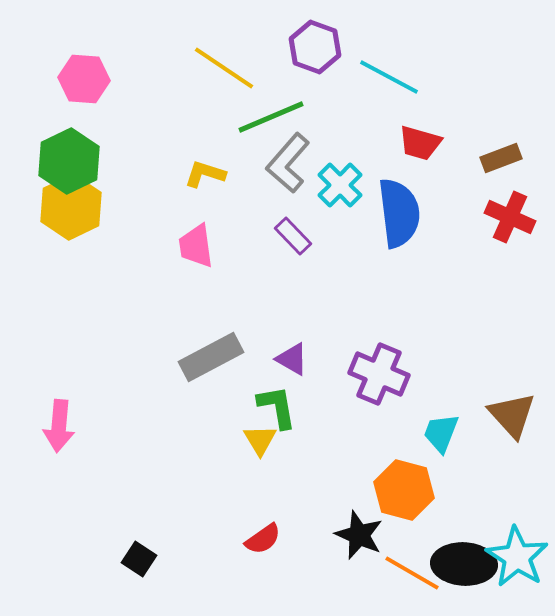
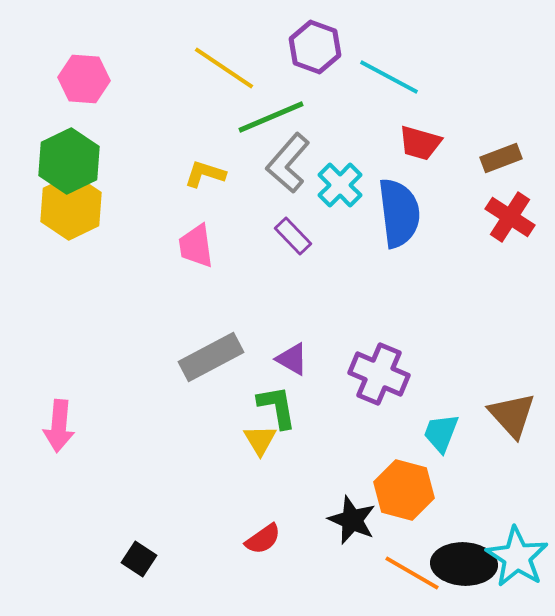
red cross: rotated 9 degrees clockwise
black star: moved 7 px left, 15 px up
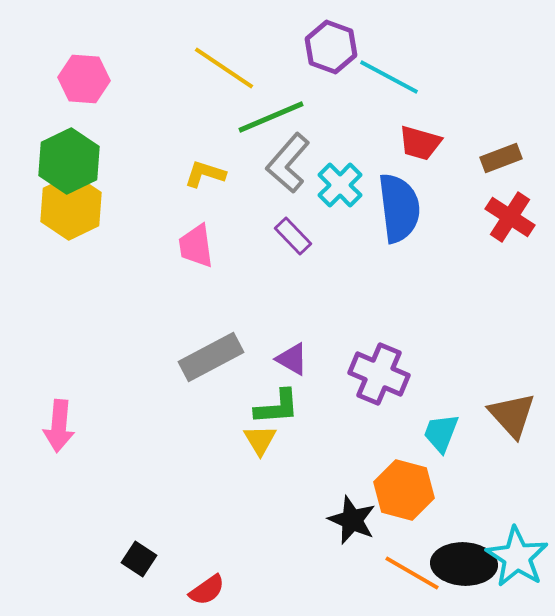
purple hexagon: moved 16 px right
blue semicircle: moved 5 px up
green L-shape: rotated 96 degrees clockwise
red semicircle: moved 56 px left, 51 px down
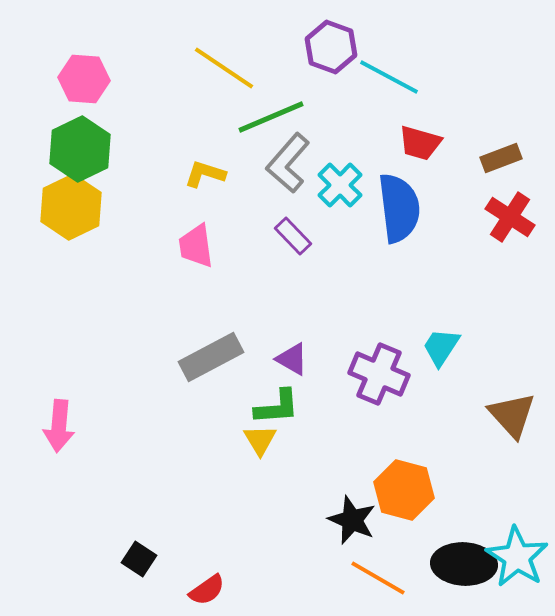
green hexagon: moved 11 px right, 12 px up
cyan trapezoid: moved 86 px up; rotated 12 degrees clockwise
orange line: moved 34 px left, 5 px down
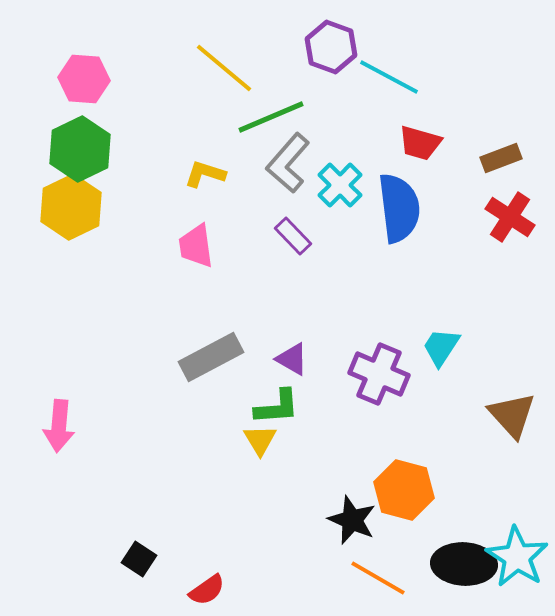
yellow line: rotated 6 degrees clockwise
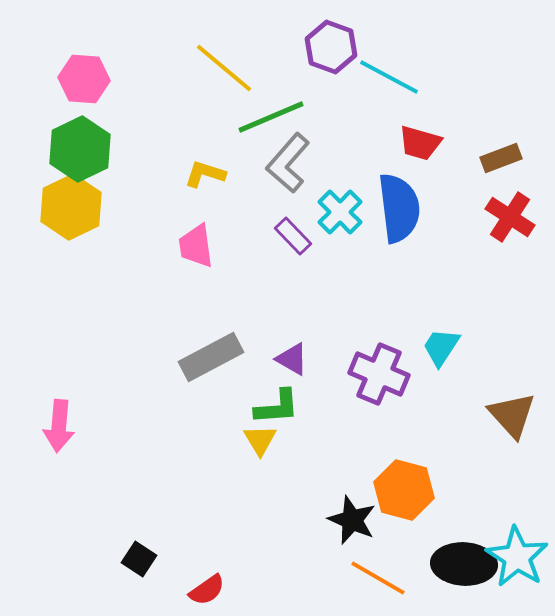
cyan cross: moved 27 px down
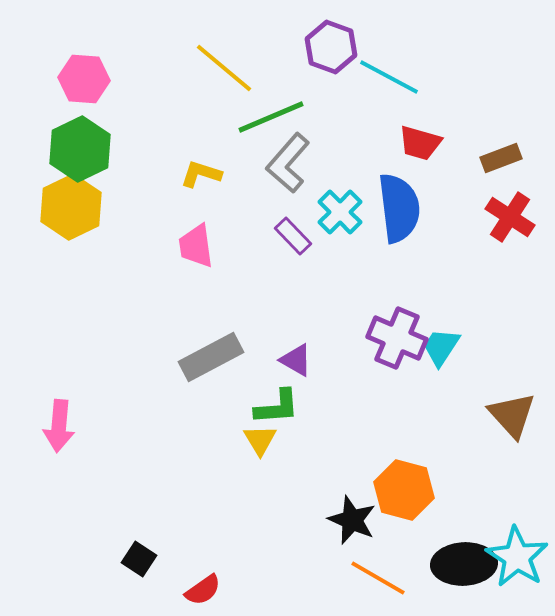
yellow L-shape: moved 4 px left
purple triangle: moved 4 px right, 1 px down
purple cross: moved 18 px right, 36 px up
black ellipse: rotated 6 degrees counterclockwise
red semicircle: moved 4 px left
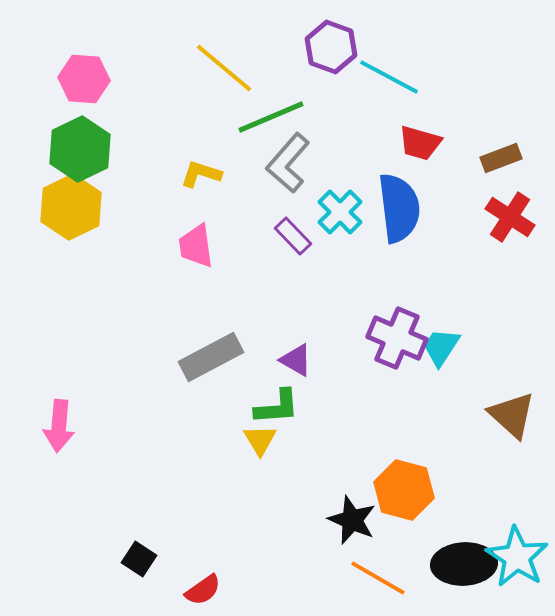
brown triangle: rotated 6 degrees counterclockwise
